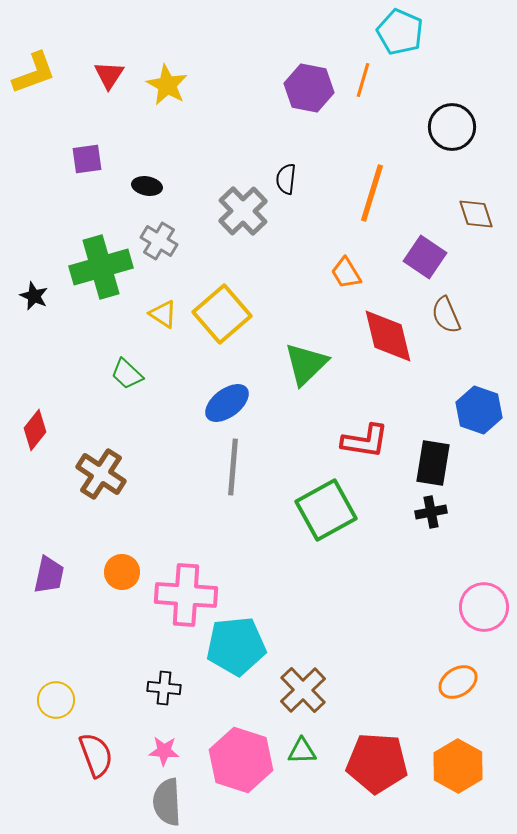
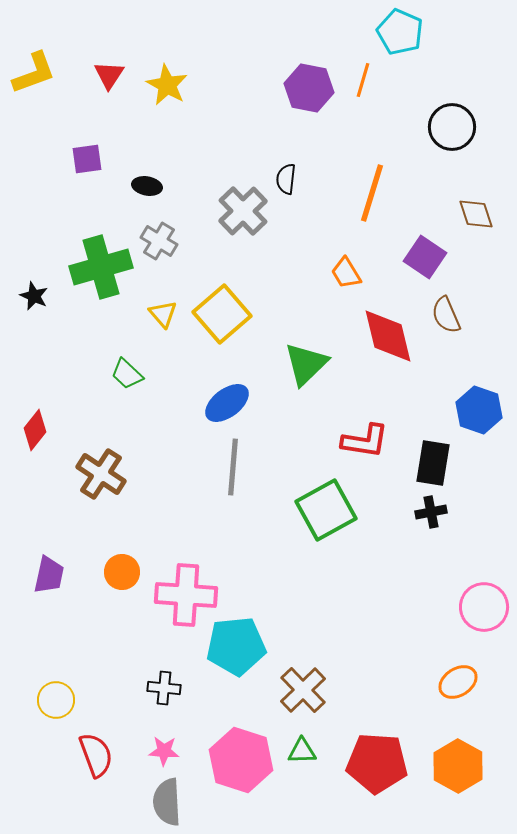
yellow triangle at (163, 314): rotated 16 degrees clockwise
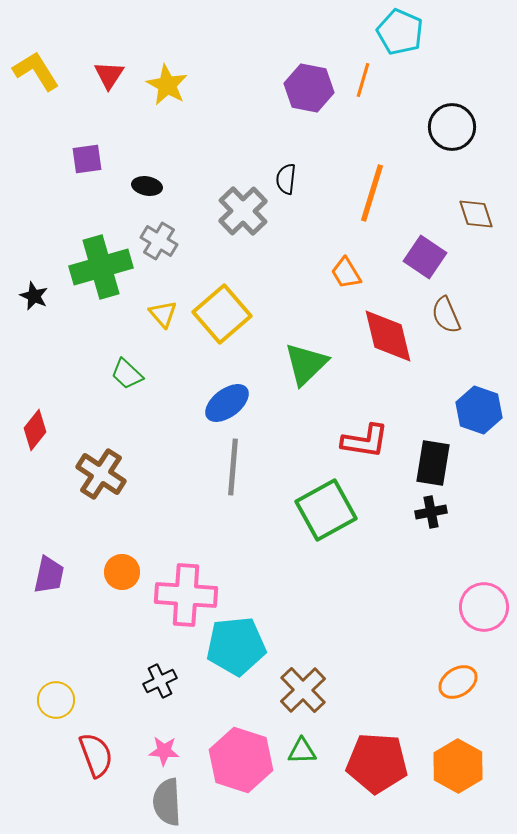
yellow L-shape at (34, 73): moved 2 px right, 2 px up; rotated 102 degrees counterclockwise
black cross at (164, 688): moved 4 px left, 7 px up; rotated 32 degrees counterclockwise
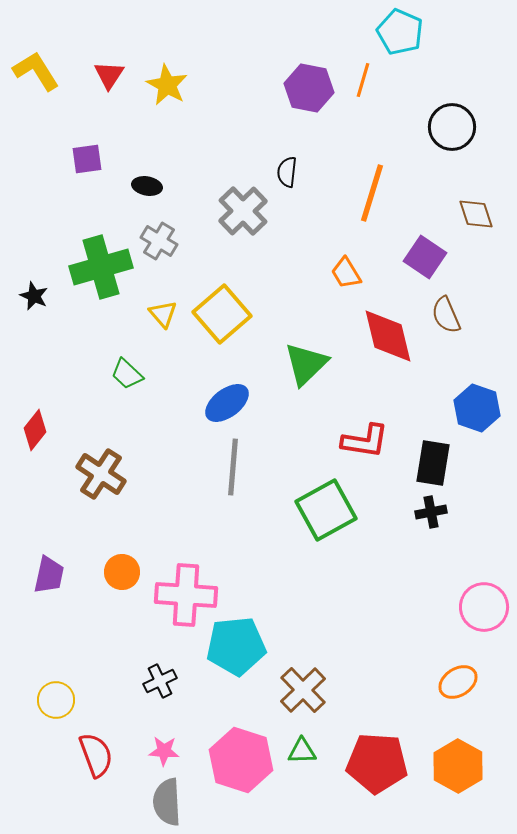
black semicircle at (286, 179): moved 1 px right, 7 px up
blue hexagon at (479, 410): moved 2 px left, 2 px up
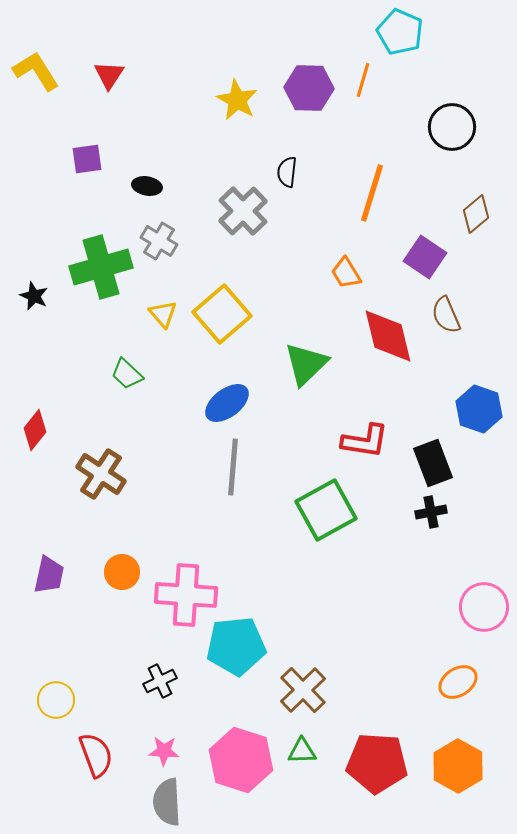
yellow star at (167, 85): moved 70 px right, 15 px down
purple hexagon at (309, 88): rotated 9 degrees counterclockwise
brown diamond at (476, 214): rotated 69 degrees clockwise
blue hexagon at (477, 408): moved 2 px right, 1 px down
black rectangle at (433, 463): rotated 30 degrees counterclockwise
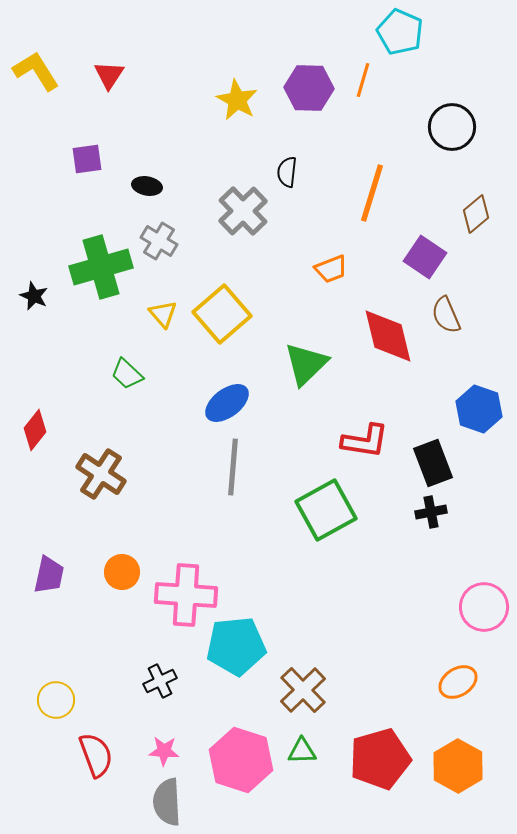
orange trapezoid at (346, 273): moved 15 px left, 4 px up; rotated 80 degrees counterclockwise
red pentagon at (377, 763): moved 3 px right, 4 px up; rotated 20 degrees counterclockwise
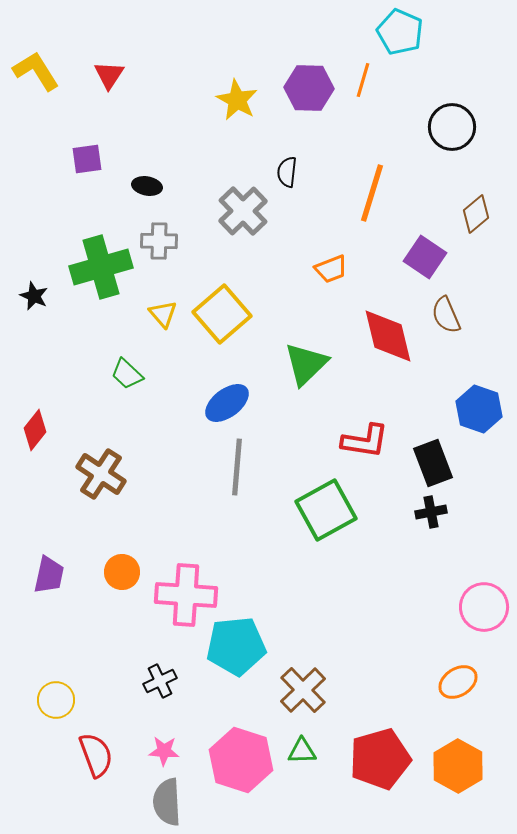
gray cross at (159, 241): rotated 30 degrees counterclockwise
gray line at (233, 467): moved 4 px right
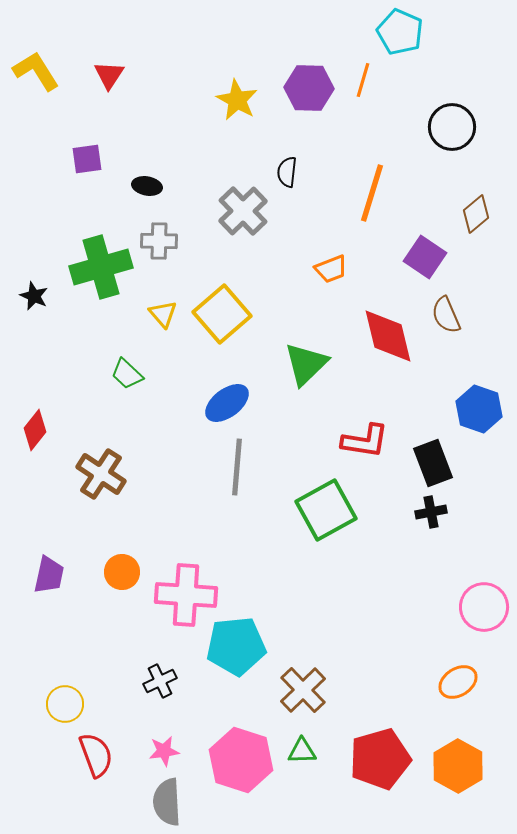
yellow circle at (56, 700): moved 9 px right, 4 px down
pink star at (164, 751): rotated 12 degrees counterclockwise
